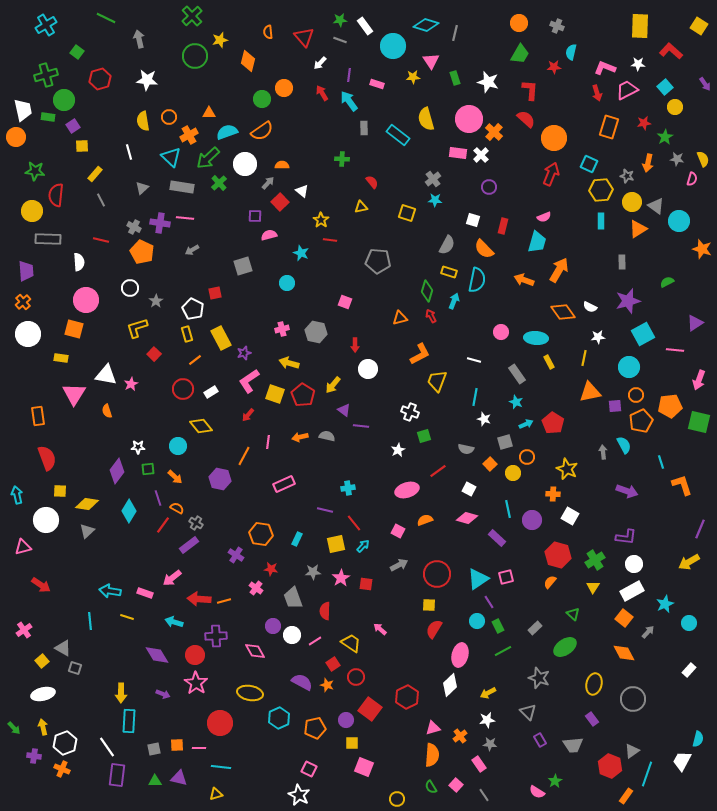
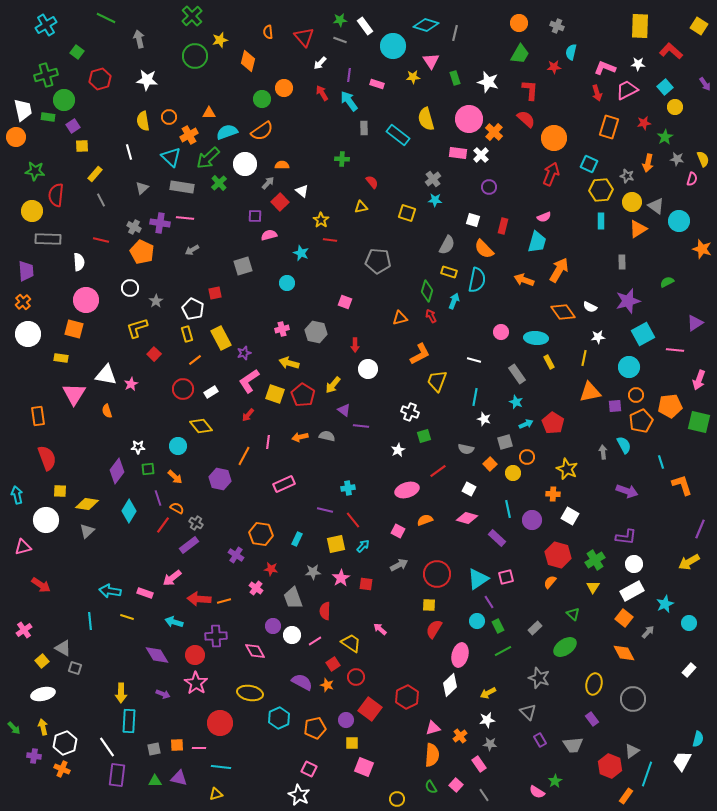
red line at (354, 523): moved 1 px left, 3 px up
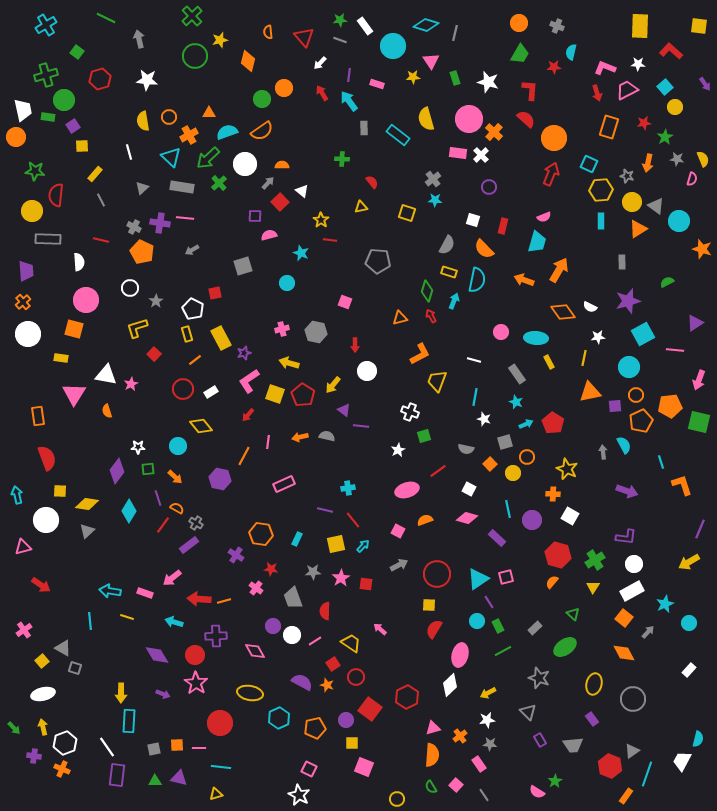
yellow square at (699, 26): rotated 24 degrees counterclockwise
white circle at (368, 369): moved 1 px left, 2 px down
orange semicircle at (550, 582): moved 2 px right
